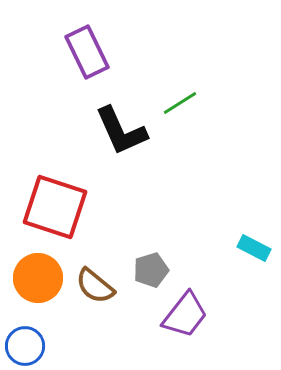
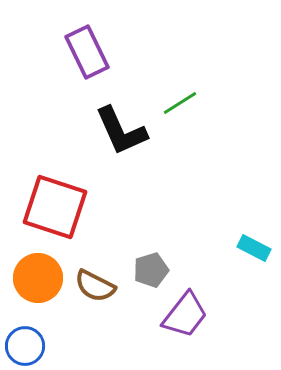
brown semicircle: rotated 12 degrees counterclockwise
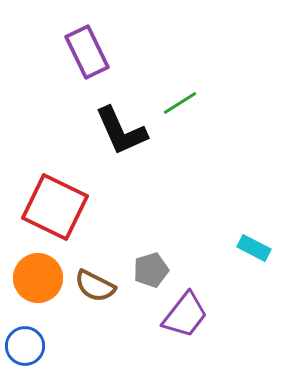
red square: rotated 8 degrees clockwise
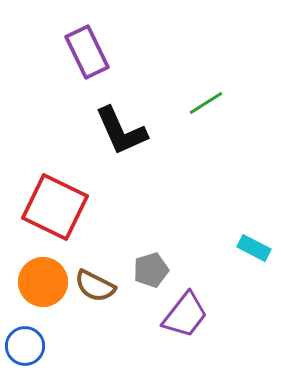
green line: moved 26 px right
orange circle: moved 5 px right, 4 px down
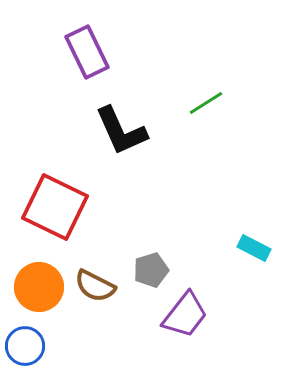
orange circle: moved 4 px left, 5 px down
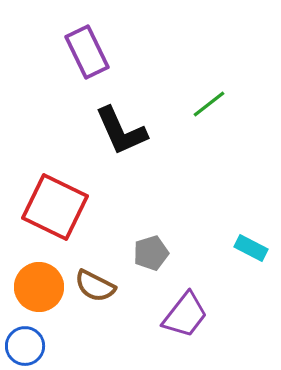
green line: moved 3 px right, 1 px down; rotated 6 degrees counterclockwise
cyan rectangle: moved 3 px left
gray pentagon: moved 17 px up
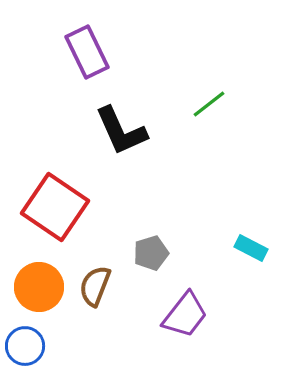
red square: rotated 8 degrees clockwise
brown semicircle: rotated 84 degrees clockwise
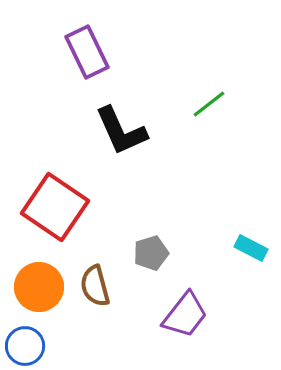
brown semicircle: rotated 36 degrees counterclockwise
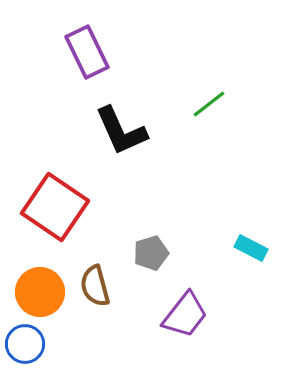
orange circle: moved 1 px right, 5 px down
blue circle: moved 2 px up
